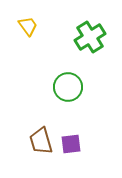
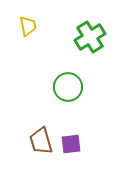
yellow trapezoid: rotated 25 degrees clockwise
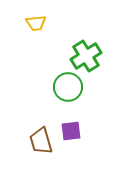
yellow trapezoid: moved 8 px right, 3 px up; rotated 95 degrees clockwise
green cross: moved 4 px left, 19 px down
purple square: moved 13 px up
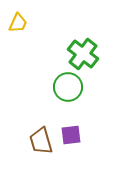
yellow trapezoid: moved 18 px left; rotated 60 degrees counterclockwise
green cross: moved 3 px left, 2 px up; rotated 20 degrees counterclockwise
purple square: moved 4 px down
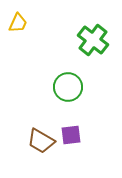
green cross: moved 10 px right, 14 px up
brown trapezoid: rotated 44 degrees counterclockwise
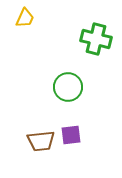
yellow trapezoid: moved 7 px right, 5 px up
green cross: moved 3 px right, 1 px up; rotated 24 degrees counterclockwise
brown trapezoid: rotated 36 degrees counterclockwise
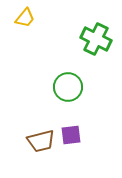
yellow trapezoid: rotated 15 degrees clockwise
green cross: rotated 12 degrees clockwise
brown trapezoid: rotated 8 degrees counterclockwise
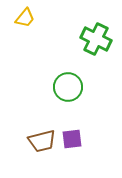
purple square: moved 1 px right, 4 px down
brown trapezoid: moved 1 px right
